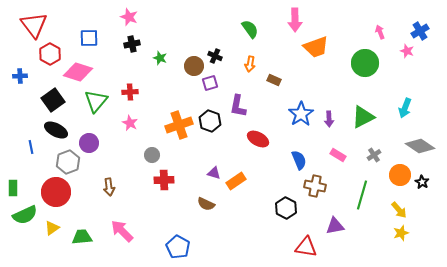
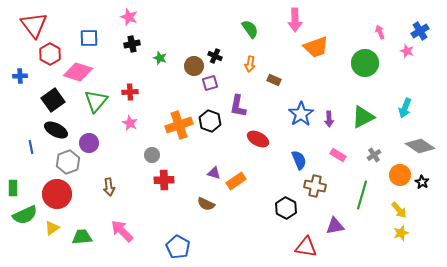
red circle at (56, 192): moved 1 px right, 2 px down
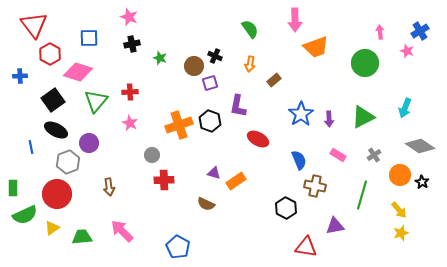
pink arrow at (380, 32): rotated 16 degrees clockwise
brown rectangle at (274, 80): rotated 64 degrees counterclockwise
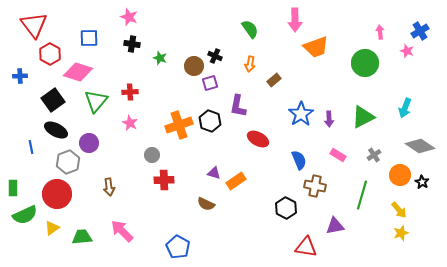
black cross at (132, 44): rotated 21 degrees clockwise
